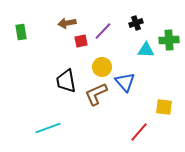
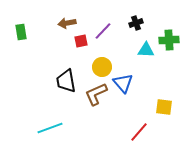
blue triangle: moved 2 px left, 1 px down
cyan line: moved 2 px right
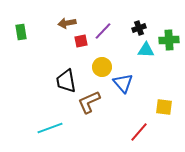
black cross: moved 3 px right, 5 px down
brown L-shape: moved 7 px left, 8 px down
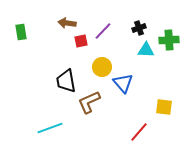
brown arrow: rotated 18 degrees clockwise
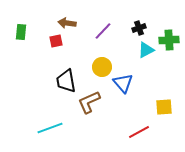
green rectangle: rotated 14 degrees clockwise
red square: moved 25 px left
cyan triangle: rotated 30 degrees counterclockwise
yellow square: rotated 12 degrees counterclockwise
red line: rotated 20 degrees clockwise
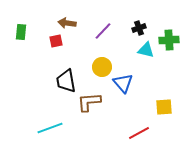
cyan triangle: rotated 42 degrees clockwise
brown L-shape: rotated 20 degrees clockwise
red line: moved 1 px down
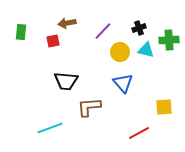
brown arrow: rotated 18 degrees counterclockwise
red square: moved 3 px left
yellow circle: moved 18 px right, 15 px up
black trapezoid: rotated 75 degrees counterclockwise
brown L-shape: moved 5 px down
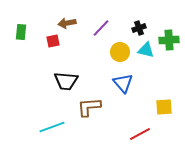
purple line: moved 2 px left, 3 px up
cyan line: moved 2 px right, 1 px up
red line: moved 1 px right, 1 px down
